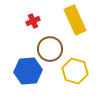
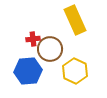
red cross: moved 18 px down; rotated 16 degrees clockwise
yellow hexagon: rotated 10 degrees clockwise
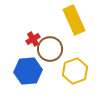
yellow rectangle: moved 1 px left
red cross: rotated 24 degrees counterclockwise
yellow hexagon: rotated 15 degrees clockwise
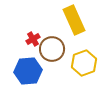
brown circle: moved 2 px right
yellow hexagon: moved 9 px right, 8 px up
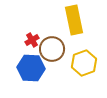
yellow rectangle: rotated 12 degrees clockwise
red cross: moved 1 px left, 1 px down
blue hexagon: moved 3 px right, 3 px up; rotated 8 degrees clockwise
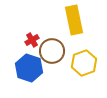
brown circle: moved 2 px down
blue hexagon: moved 2 px left; rotated 16 degrees clockwise
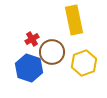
red cross: moved 1 px up
brown circle: moved 1 px down
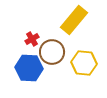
yellow rectangle: rotated 52 degrees clockwise
yellow hexagon: rotated 25 degrees clockwise
blue hexagon: rotated 16 degrees counterclockwise
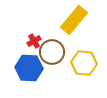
red cross: moved 2 px right, 2 px down
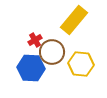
red cross: moved 1 px right, 1 px up
yellow hexagon: moved 3 px left, 1 px down
blue hexagon: moved 2 px right
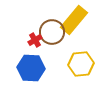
brown circle: moved 20 px up
yellow hexagon: rotated 10 degrees counterclockwise
